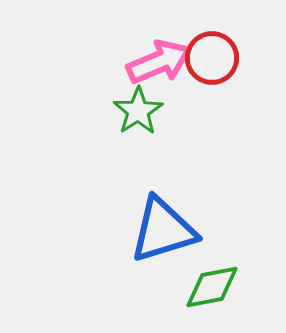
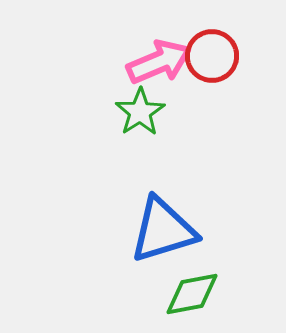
red circle: moved 2 px up
green star: moved 2 px right, 1 px down
green diamond: moved 20 px left, 7 px down
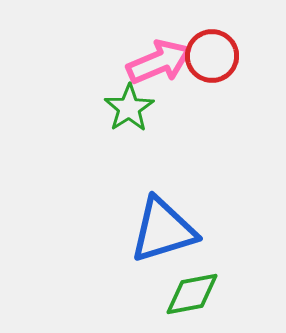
green star: moved 11 px left, 4 px up
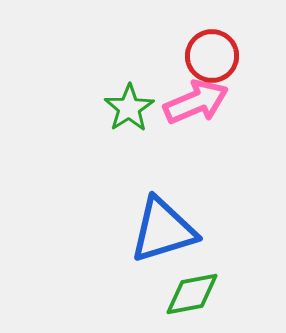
pink arrow: moved 37 px right, 40 px down
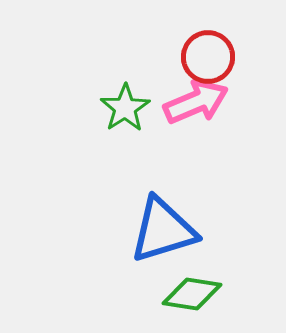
red circle: moved 4 px left, 1 px down
green star: moved 4 px left
green diamond: rotated 20 degrees clockwise
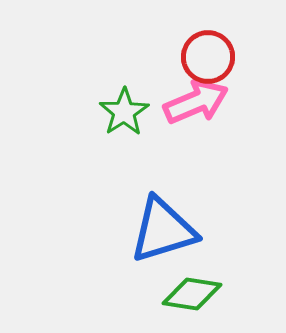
green star: moved 1 px left, 4 px down
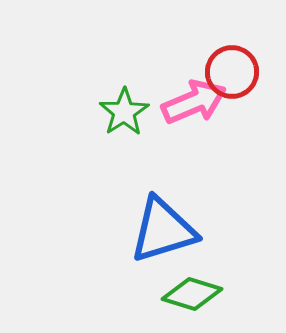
red circle: moved 24 px right, 15 px down
pink arrow: moved 2 px left
green diamond: rotated 8 degrees clockwise
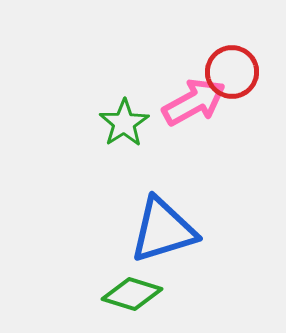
pink arrow: rotated 6 degrees counterclockwise
green star: moved 11 px down
green diamond: moved 60 px left
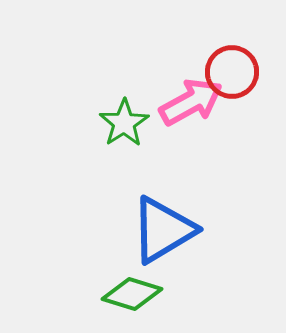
pink arrow: moved 3 px left
blue triangle: rotated 14 degrees counterclockwise
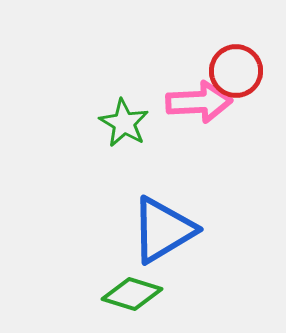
red circle: moved 4 px right, 1 px up
pink arrow: moved 8 px right; rotated 26 degrees clockwise
green star: rotated 9 degrees counterclockwise
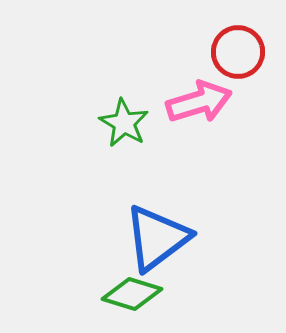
red circle: moved 2 px right, 19 px up
pink arrow: rotated 14 degrees counterclockwise
blue triangle: moved 6 px left, 8 px down; rotated 6 degrees counterclockwise
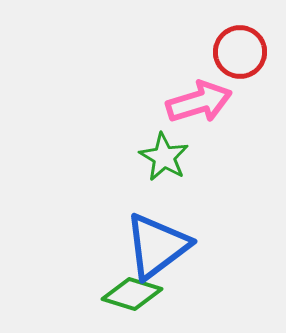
red circle: moved 2 px right
green star: moved 40 px right, 34 px down
blue triangle: moved 8 px down
